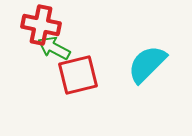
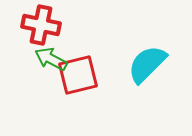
green arrow: moved 3 px left, 11 px down
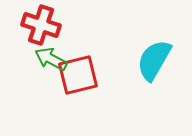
red cross: rotated 6 degrees clockwise
cyan semicircle: moved 7 px right, 4 px up; rotated 15 degrees counterclockwise
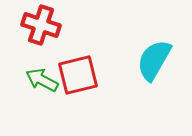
green arrow: moved 9 px left, 21 px down
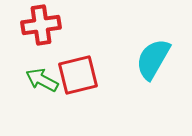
red cross: rotated 27 degrees counterclockwise
cyan semicircle: moved 1 px left, 1 px up
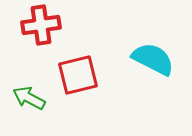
cyan semicircle: rotated 87 degrees clockwise
green arrow: moved 13 px left, 18 px down
